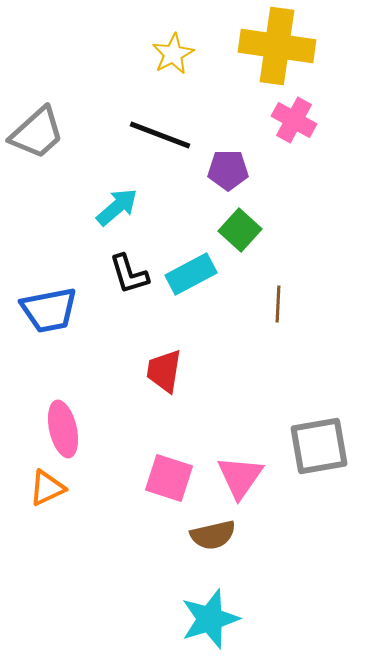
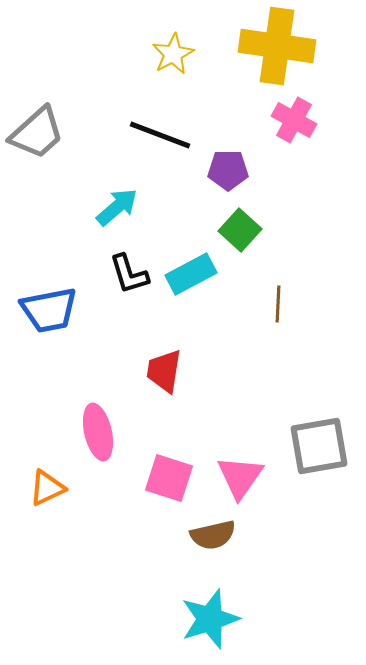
pink ellipse: moved 35 px right, 3 px down
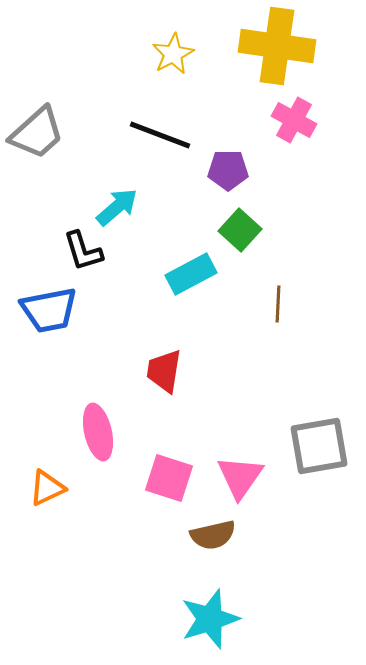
black L-shape: moved 46 px left, 23 px up
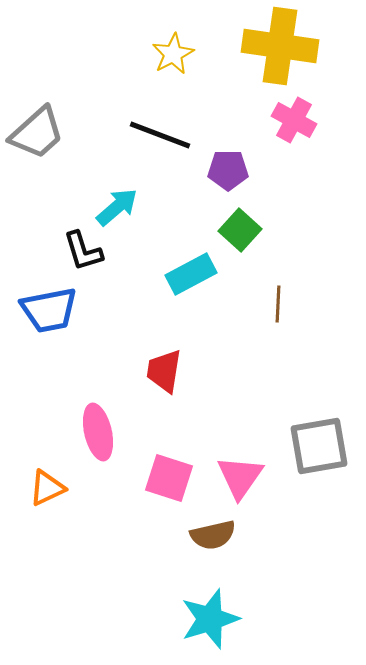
yellow cross: moved 3 px right
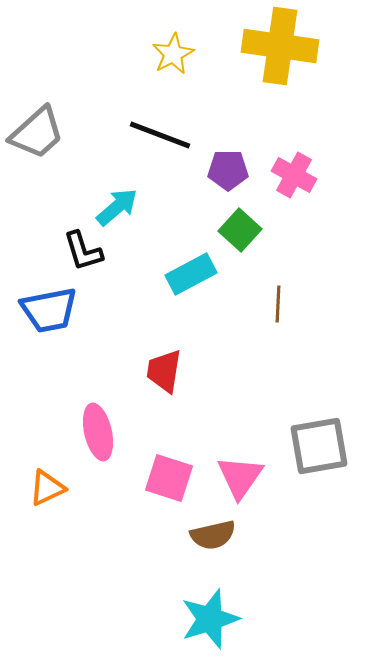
pink cross: moved 55 px down
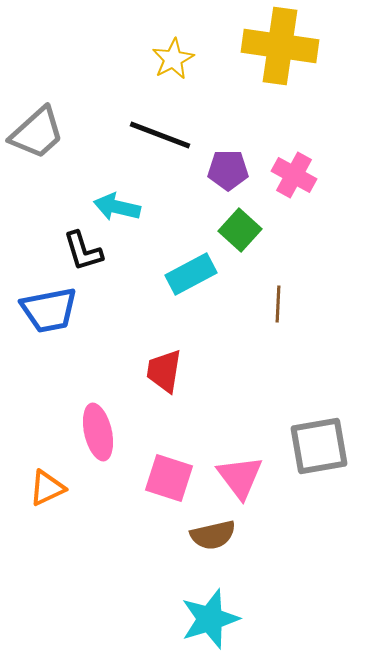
yellow star: moved 5 px down
cyan arrow: rotated 126 degrees counterclockwise
pink triangle: rotated 12 degrees counterclockwise
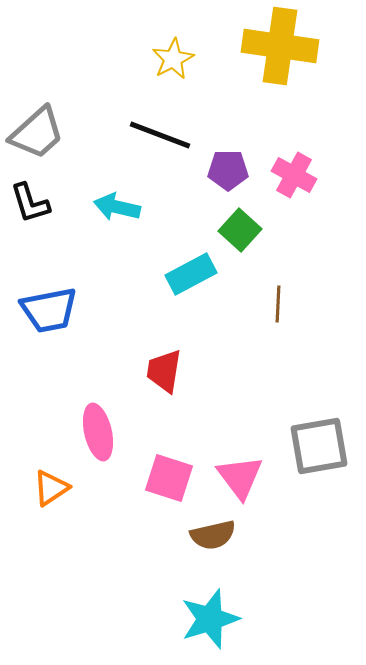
black L-shape: moved 53 px left, 48 px up
orange triangle: moved 4 px right; rotated 9 degrees counterclockwise
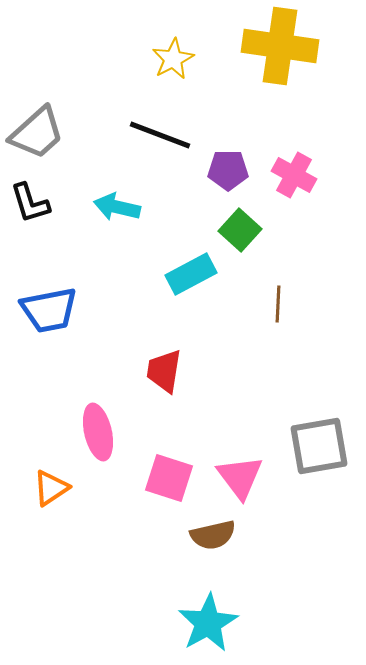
cyan star: moved 2 px left, 4 px down; rotated 12 degrees counterclockwise
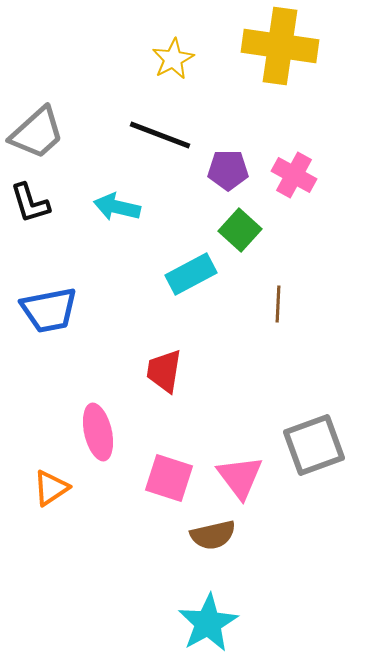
gray square: moved 5 px left, 1 px up; rotated 10 degrees counterclockwise
